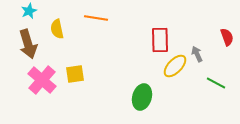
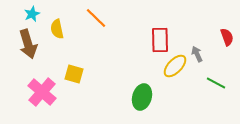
cyan star: moved 3 px right, 3 px down
orange line: rotated 35 degrees clockwise
yellow square: moved 1 px left; rotated 24 degrees clockwise
pink cross: moved 12 px down
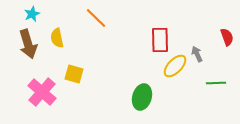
yellow semicircle: moved 9 px down
green line: rotated 30 degrees counterclockwise
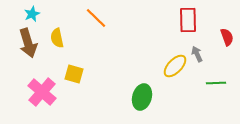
red rectangle: moved 28 px right, 20 px up
brown arrow: moved 1 px up
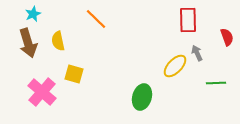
cyan star: moved 1 px right
orange line: moved 1 px down
yellow semicircle: moved 1 px right, 3 px down
gray arrow: moved 1 px up
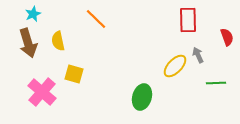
gray arrow: moved 1 px right, 2 px down
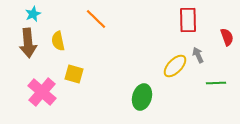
brown arrow: rotated 12 degrees clockwise
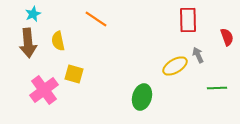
orange line: rotated 10 degrees counterclockwise
yellow ellipse: rotated 15 degrees clockwise
green line: moved 1 px right, 5 px down
pink cross: moved 2 px right, 2 px up; rotated 12 degrees clockwise
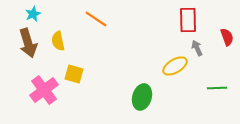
brown arrow: rotated 12 degrees counterclockwise
gray arrow: moved 1 px left, 7 px up
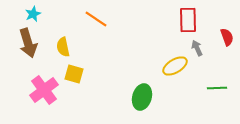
yellow semicircle: moved 5 px right, 6 px down
